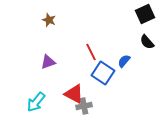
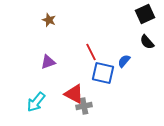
blue square: rotated 20 degrees counterclockwise
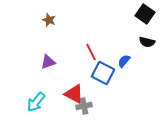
black square: rotated 30 degrees counterclockwise
black semicircle: rotated 35 degrees counterclockwise
blue square: rotated 15 degrees clockwise
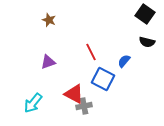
blue square: moved 6 px down
cyan arrow: moved 3 px left, 1 px down
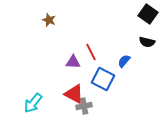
black square: moved 3 px right
purple triangle: moved 25 px right; rotated 21 degrees clockwise
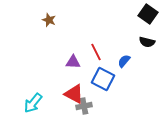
red line: moved 5 px right
